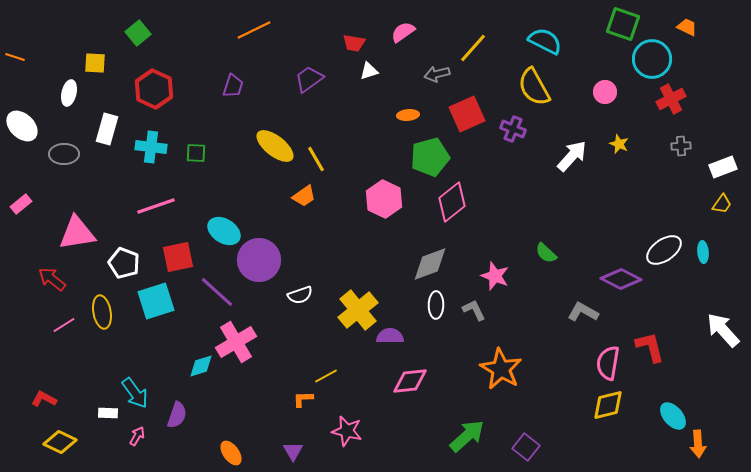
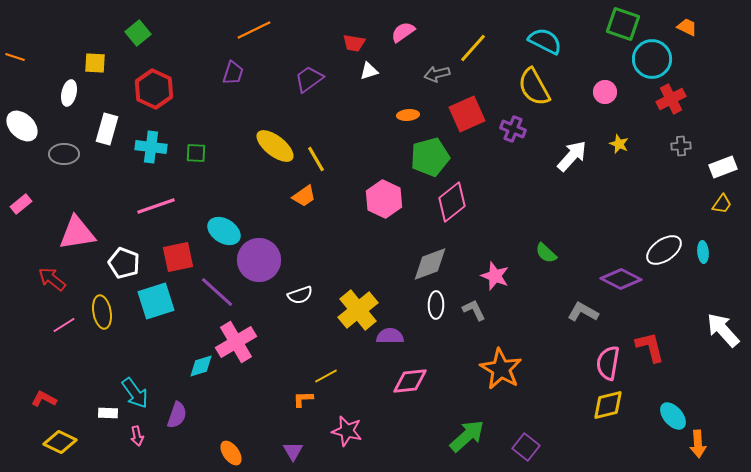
purple trapezoid at (233, 86): moved 13 px up
pink arrow at (137, 436): rotated 138 degrees clockwise
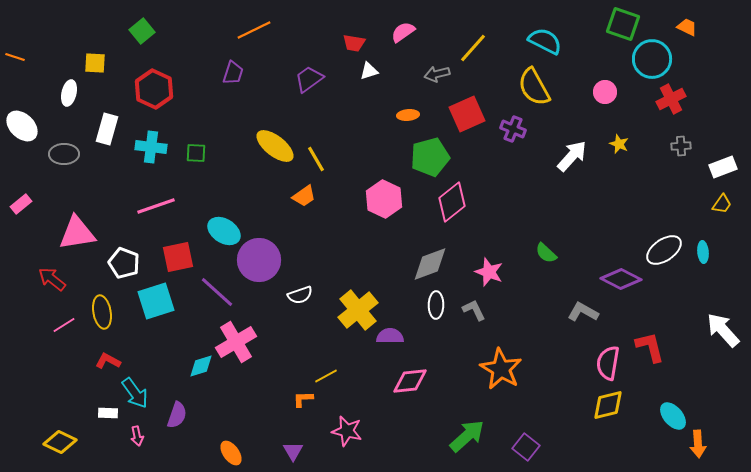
green square at (138, 33): moved 4 px right, 2 px up
pink star at (495, 276): moved 6 px left, 4 px up
red L-shape at (44, 399): moved 64 px right, 38 px up
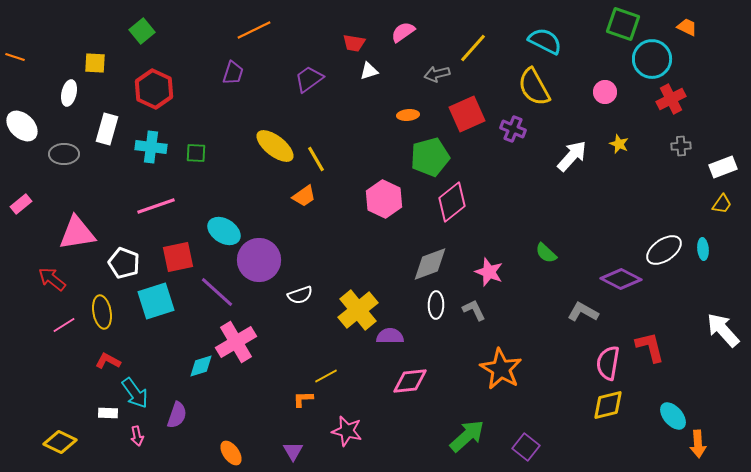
cyan ellipse at (703, 252): moved 3 px up
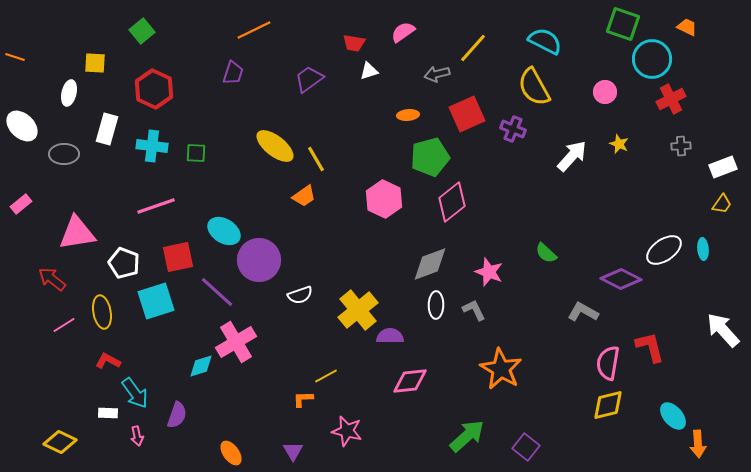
cyan cross at (151, 147): moved 1 px right, 1 px up
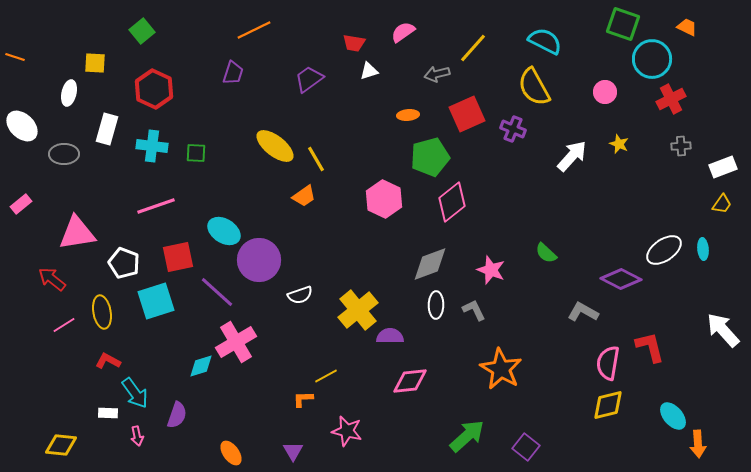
pink star at (489, 272): moved 2 px right, 2 px up
yellow diamond at (60, 442): moved 1 px right, 3 px down; rotated 20 degrees counterclockwise
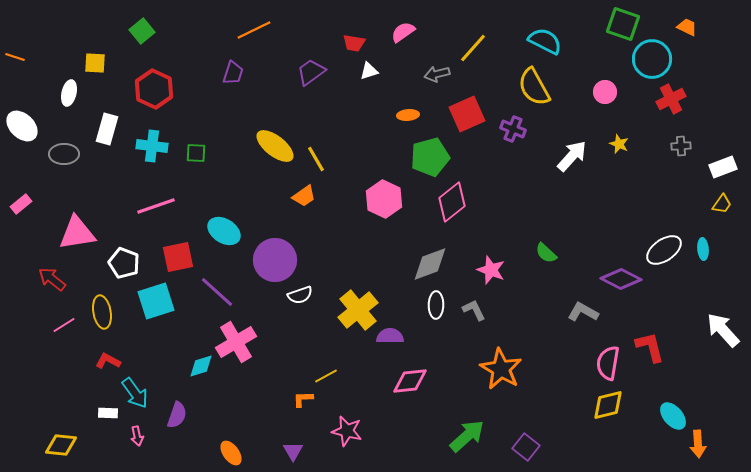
purple trapezoid at (309, 79): moved 2 px right, 7 px up
purple circle at (259, 260): moved 16 px right
